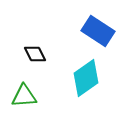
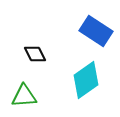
blue rectangle: moved 2 px left
cyan diamond: moved 2 px down
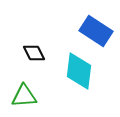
black diamond: moved 1 px left, 1 px up
cyan diamond: moved 7 px left, 9 px up; rotated 48 degrees counterclockwise
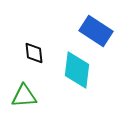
black diamond: rotated 20 degrees clockwise
cyan diamond: moved 2 px left, 1 px up
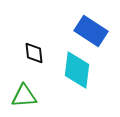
blue rectangle: moved 5 px left
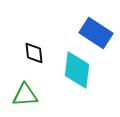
blue rectangle: moved 5 px right, 2 px down
green triangle: moved 1 px right, 1 px up
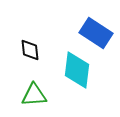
black diamond: moved 4 px left, 3 px up
green triangle: moved 9 px right
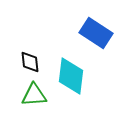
black diamond: moved 12 px down
cyan diamond: moved 6 px left, 6 px down
